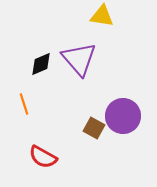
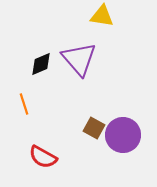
purple circle: moved 19 px down
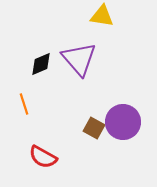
purple circle: moved 13 px up
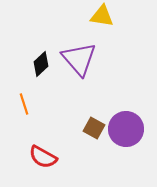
black diamond: rotated 20 degrees counterclockwise
purple circle: moved 3 px right, 7 px down
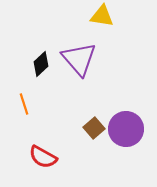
brown square: rotated 20 degrees clockwise
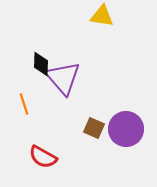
purple triangle: moved 16 px left, 19 px down
black diamond: rotated 45 degrees counterclockwise
brown square: rotated 25 degrees counterclockwise
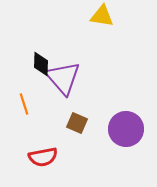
brown square: moved 17 px left, 5 px up
red semicircle: rotated 40 degrees counterclockwise
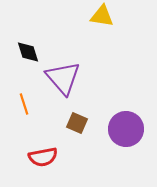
black diamond: moved 13 px left, 12 px up; rotated 20 degrees counterclockwise
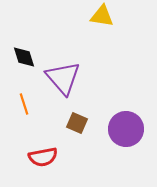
black diamond: moved 4 px left, 5 px down
